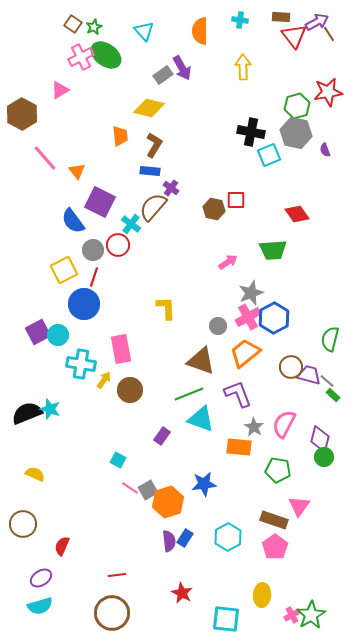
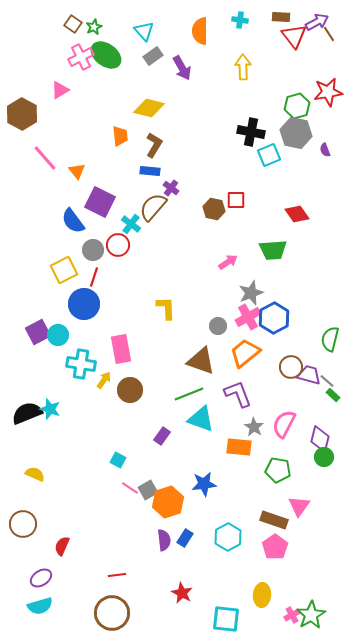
gray rectangle at (163, 75): moved 10 px left, 19 px up
purple semicircle at (169, 541): moved 5 px left, 1 px up
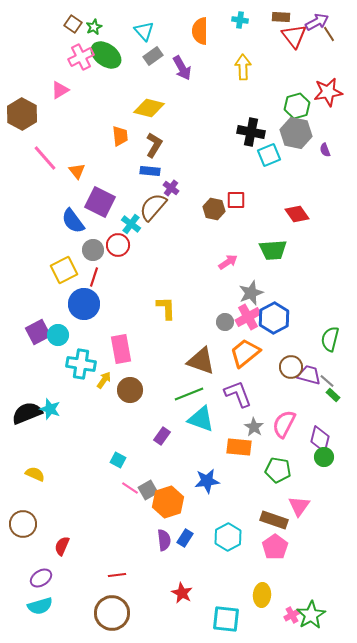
gray circle at (218, 326): moved 7 px right, 4 px up
blue star at (204, 484): moved 3 px right, 3 px up
